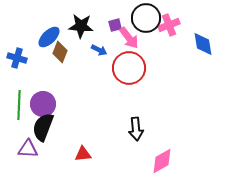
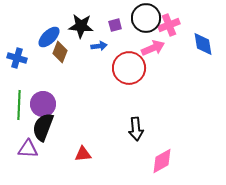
pink arrow: moved 24 px right, 10 px down; rotated 75 degrees counterclockwise
blue arrow: moved 4 px up; rotated 35 degrees counterclockwise
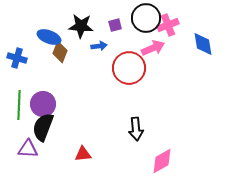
pink cross: moved 1 px left
blue ellipse: rotated 65 degrees clockwise
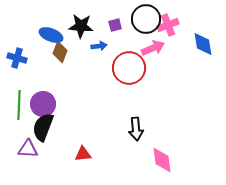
black circle: moved 1 px down
blue ellipse: moved 2 px right, 2 px up
pink diamond: moved 1 px up; rotated 68 degrees counterclockwise
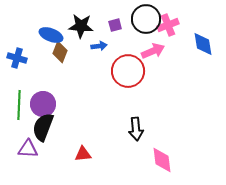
pink arrow: moved 3 px down
red circle: moved 1 px left, 3 px down
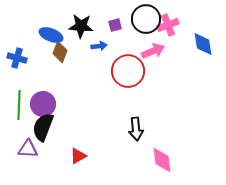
red triangle: moved 5 px left, 2 px down; rotated 24 degrees counterclockwise
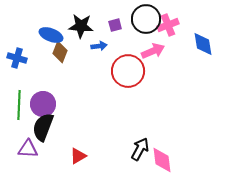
black arrow: moved 4 px right, 20 px down; rotated 145 degrees counterclockwise
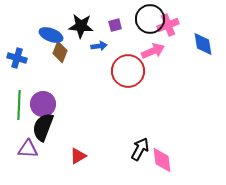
black circle: moved 4 px right
